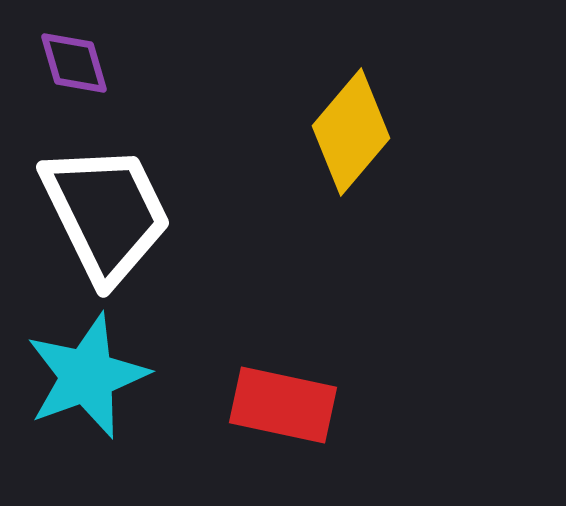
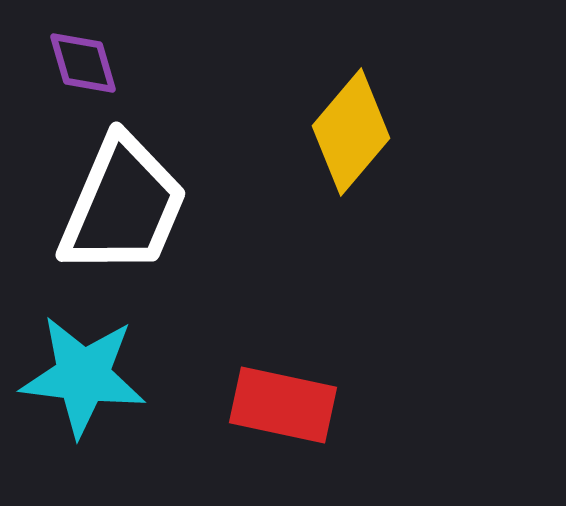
purple diamond: moved 9 px right
white trapezoid: moved 17 px right, 7 px up; rotated 49 degrees clockwise
cyan star: moved 4 px left; rotated 27 degrees clockwise
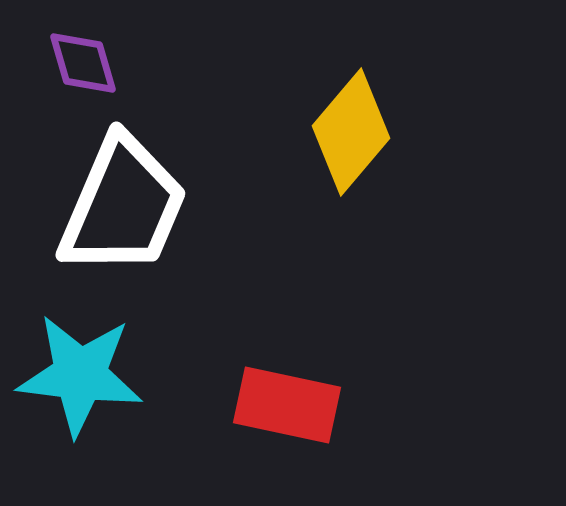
cyan star: moved 3 px left, 1 px up
red rectangle: moved 4 px right
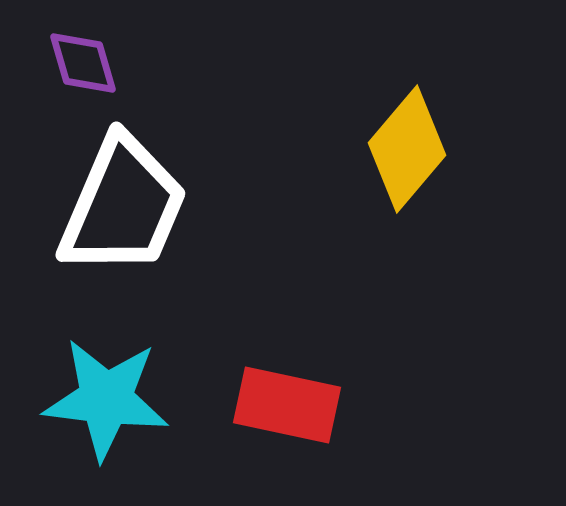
yellow diamond: moved 56 px right, 17 px down
cyan star: moved 26 px right, 24 px down
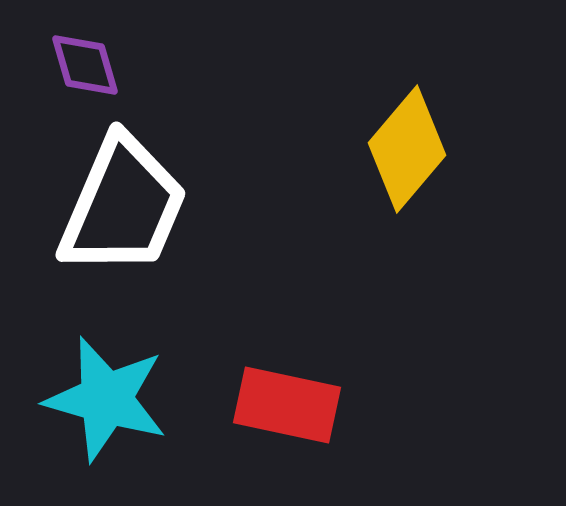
purple diamond: moved 2 px right, 2 px down
cyan star: rotated 9 degrees clockwise
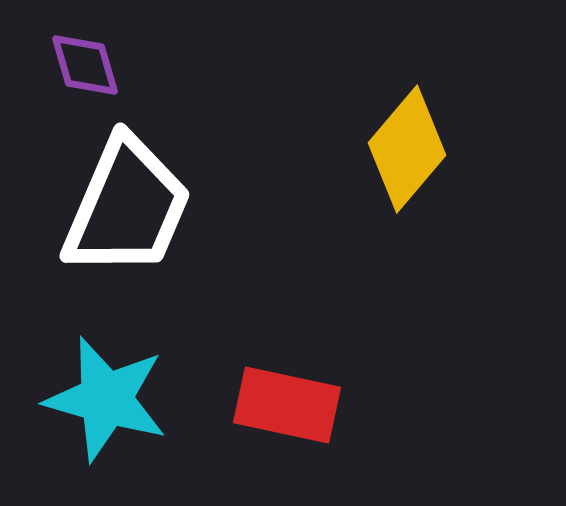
white trapezoid: moved 4 px right, 1 px down
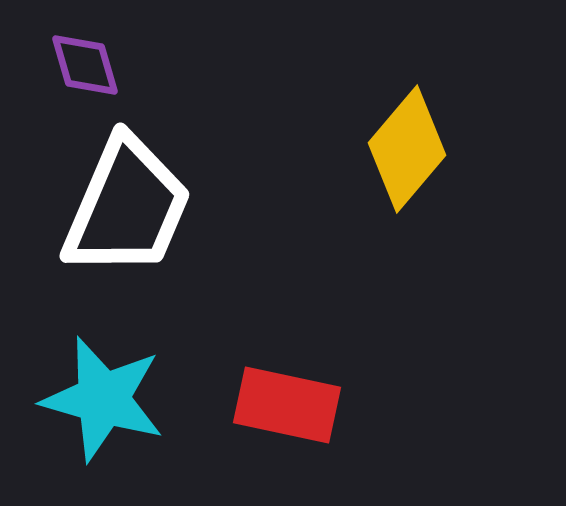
cyan star: moved 3 px left
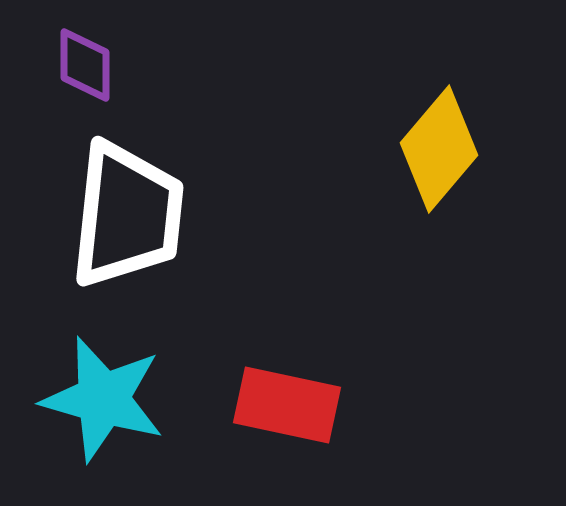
purple diamond: rotated 16 degrees clockwise
yellow diamond: moved 32 px right
white trapezoid: moved 8 px down; rotated 17 degrees counterclockwise
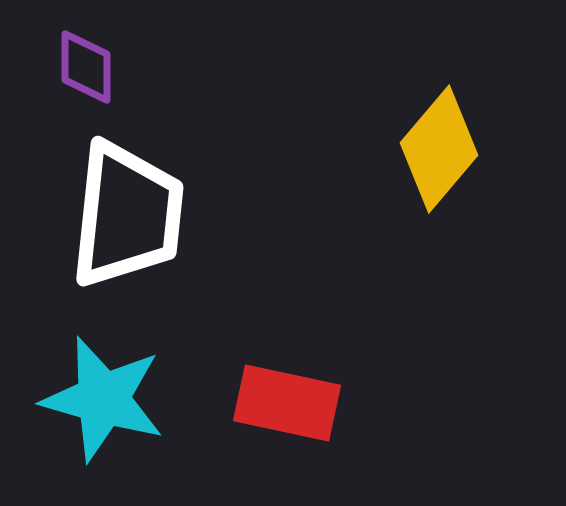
purple diamond: moved 1 px right, 2 px down
red rectangle: moved 2 px up
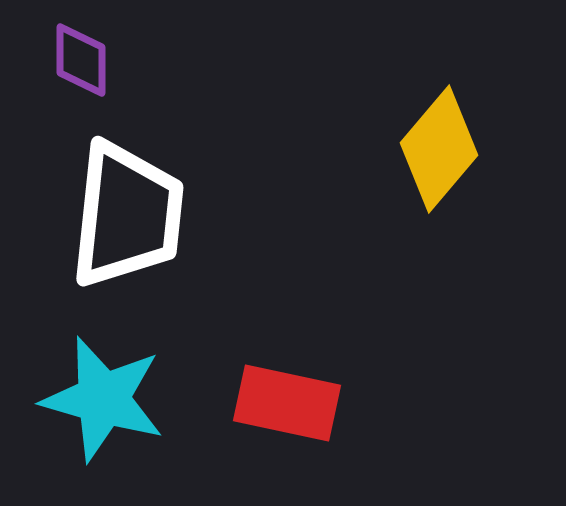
purple diamond: moved 5 px left, 7 px up
